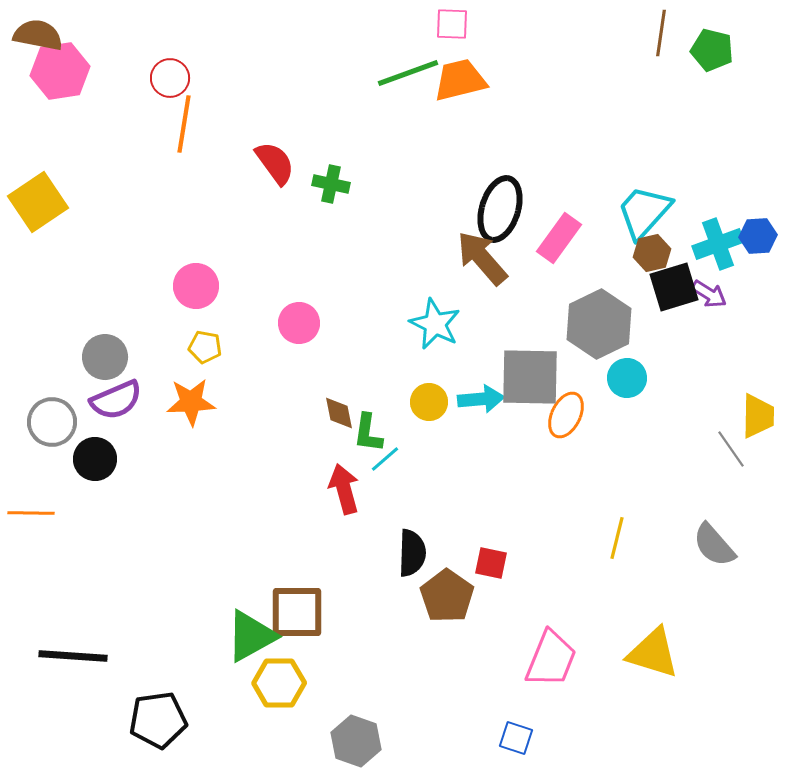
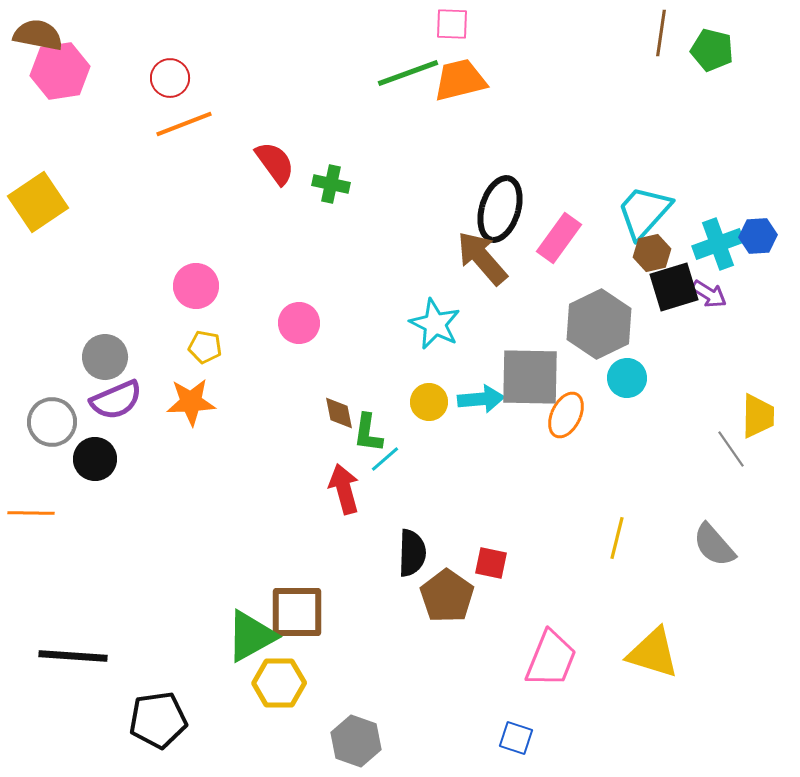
orange line at (184, 124): rotated 60 degrees clockwise
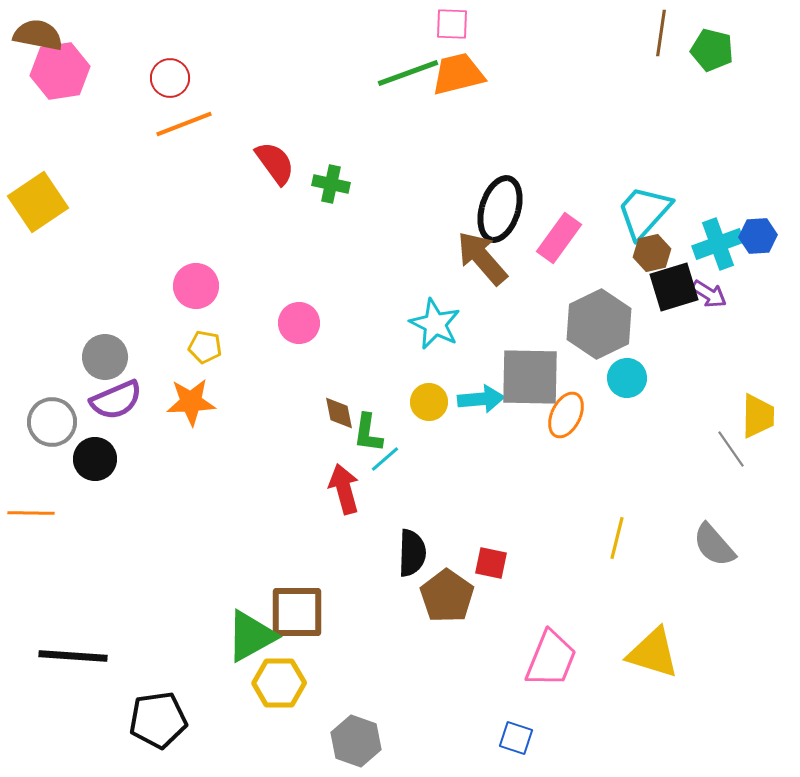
orange trapezoid at (460, 80): moved 2 px left, 6 px up
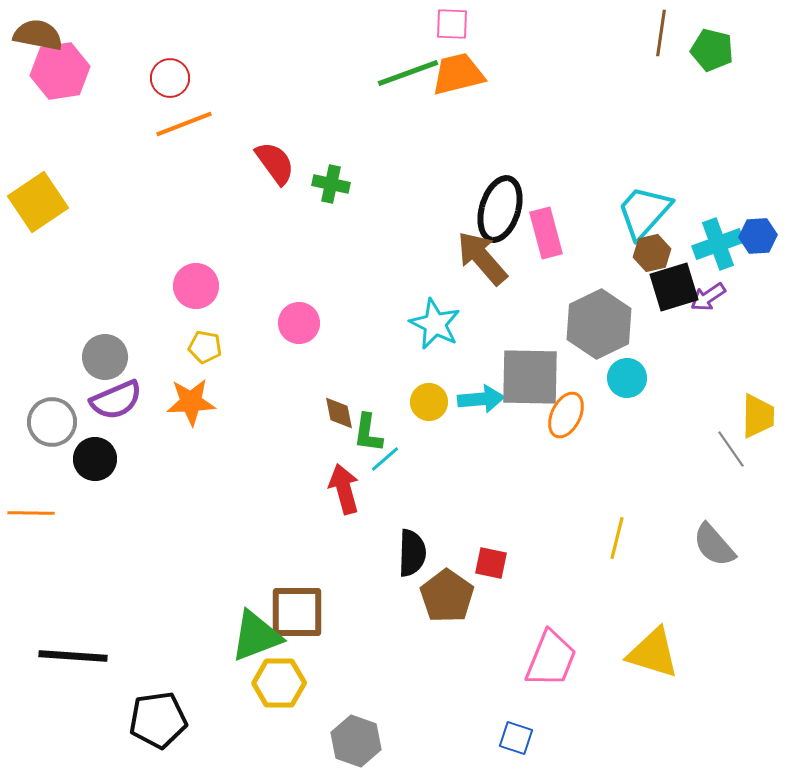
pink rectangle at (559, 238): moved 13 px left, 5 px up; rotated 51 degrees counterclockwise
purple arrow at (709, 294): moved 1 px left, 3 px down; rotated 114 degrees clockwise
green triangle at (251, 636): moved 5 px right; rotated 8 degrees clockwise
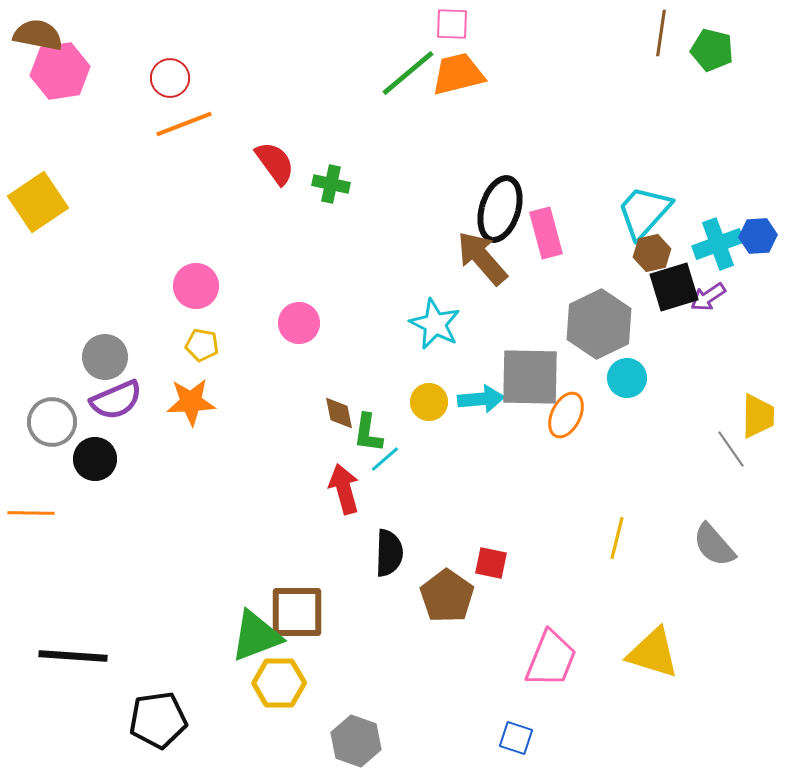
green line at (408, 73): rotated 20 degrees counterclockwise
yellow pentagon at (205, 347): moved 3 px left, 2 px up
black semicircle at (412, 553): moved 23 px left
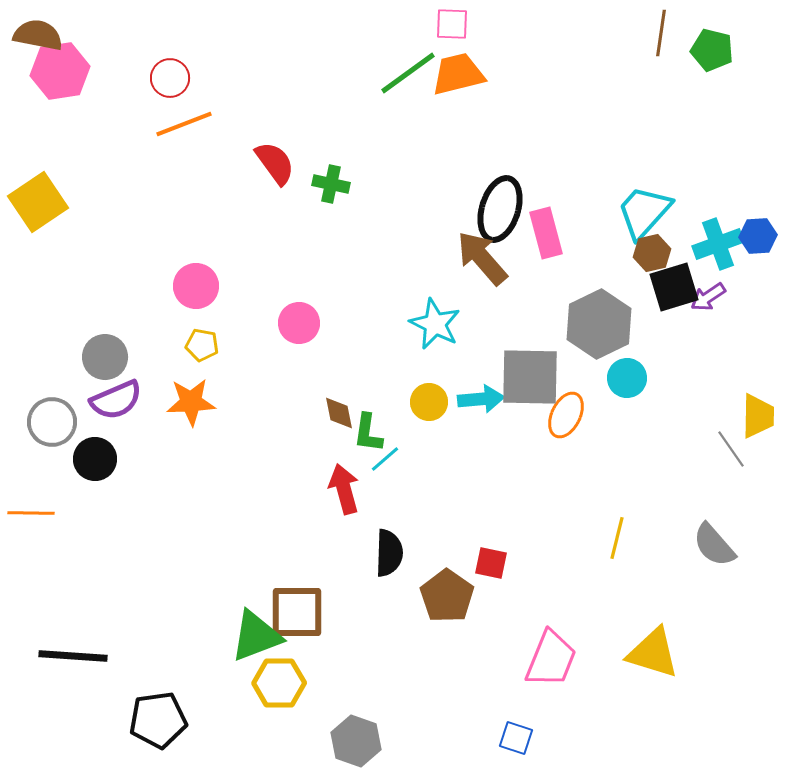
green line at (408, 73): rotated 4 degrees clockwise
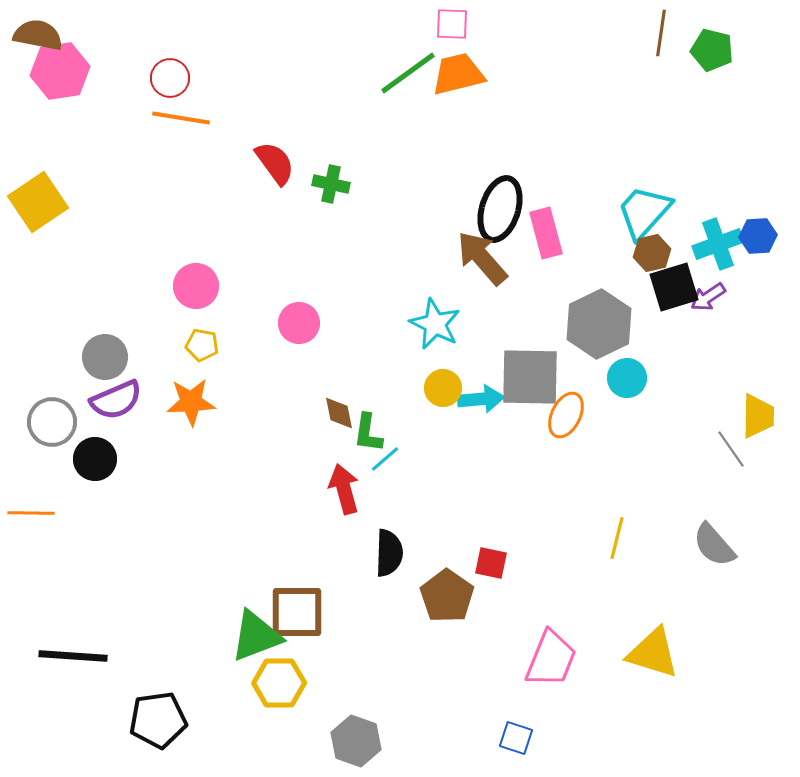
orange line at (184, 124): moved 3 px left, 6 px up; rotated 30 degrees clockwise
yellow circle at (429, 402): moved 14 px right, 14 px up
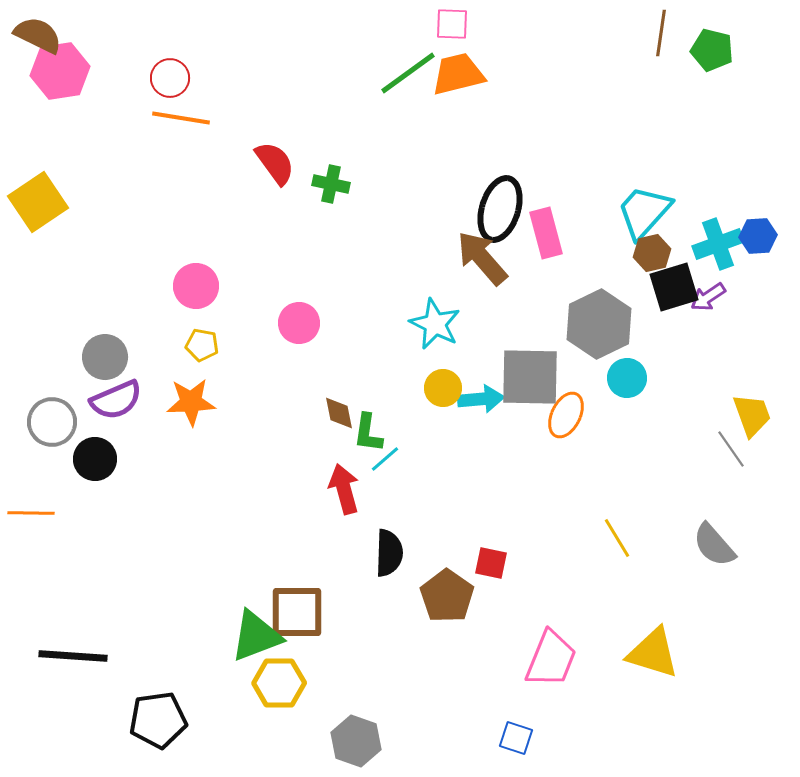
brown semicircle at (38, 35): rotated 15 degrees clockwise
yellow trapezoid at (758, 416): moved 6 px left, 1 px up; rotated 21 degrees counterclockwise
yellow line at (617, 538): rotated 45 degrees counterclockwise
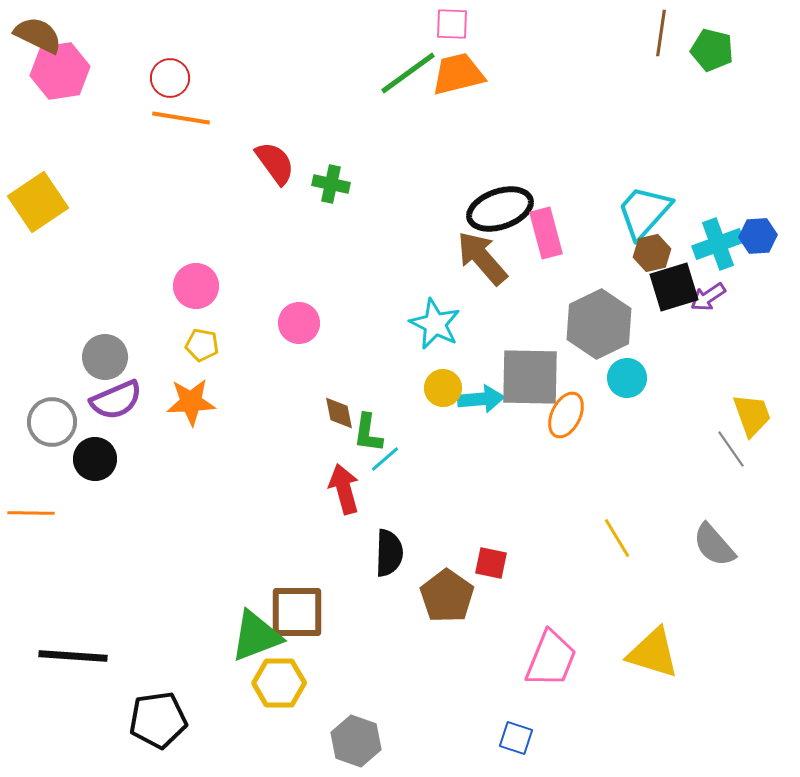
black ellipse at (500, 209): rotated 54 degrees clockwise
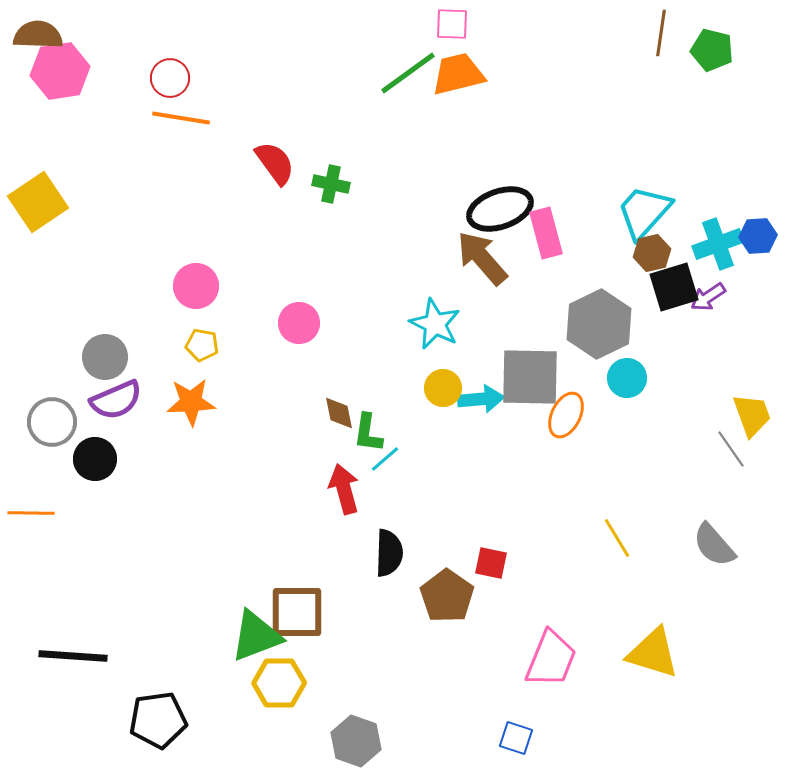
brown semicircle at (38, 35): rotated 24 degrees counterclockwise
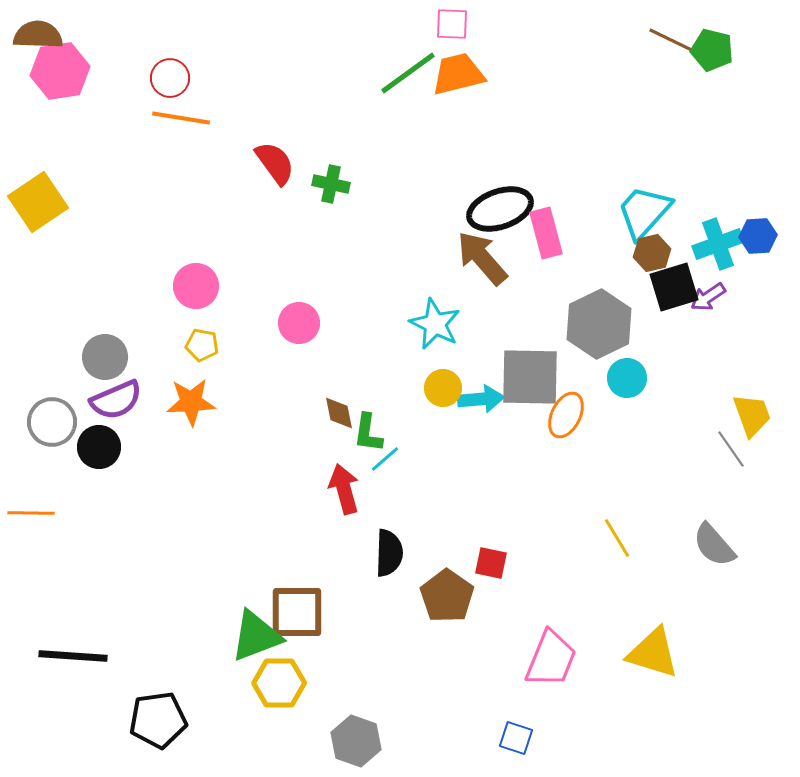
brown line at (661, 33): moved 10 px right, 7 px down; rotated 72 degrees counterclockwise
black circle at (95, 459): moved 4 px right, 12 px up
